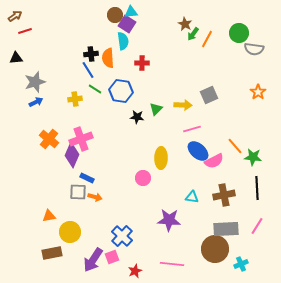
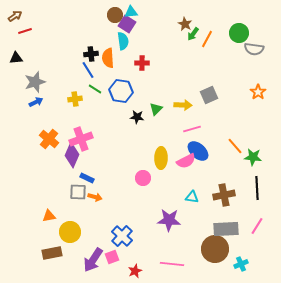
pink semicircle at (214, 161): moved 28 px left
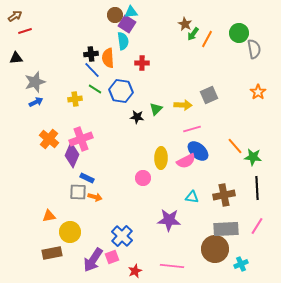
gray semicircle at (254, 49): rotated 108 degrees counterclockwise
blue line at (88, 70): moved 4 px right; rotated 12 degrees counterclockwise
pink line at (172, 264): moved 2 px down
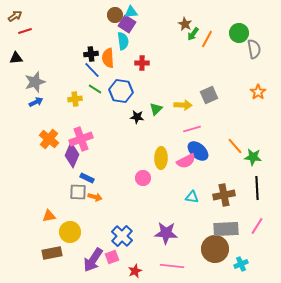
purple star at (169, 220): moved 3 px left, 13 px down
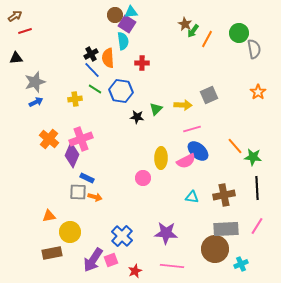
green arrow at (193, 34): moved 3 px up
black cross at (91, 54): rotated 24 degrees counterclockwise
pink square at (112, 257): moved 1 px left, 3 px down
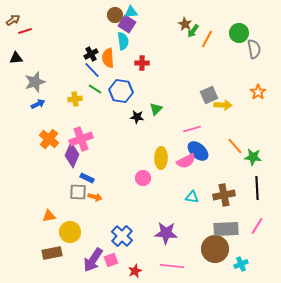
brown arrow at (15, 16): moved 2 px left, 4 px down
blue arrow at (36, 102): moved 2 px right, 2 px down
yellow arrow at (183, 105): moved 40 px right
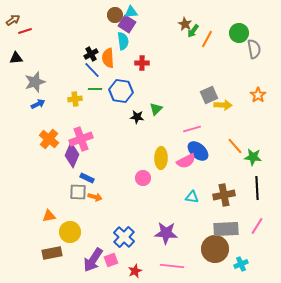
green line at (95, 89): rotated 32 degrees counterclockwise
orange star at (258, 92): moved 3 px down
blue cross at (122, 236): moved 2 px right, 1 px down
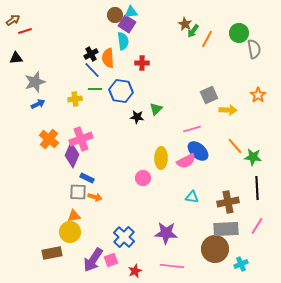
yellow arrow at (223, 105): moved 5 px right, 5 px down
brown cross at (224, 195): moved 4 px right, 7 px down
orange triangle at (49, 216): moved 25 px right
